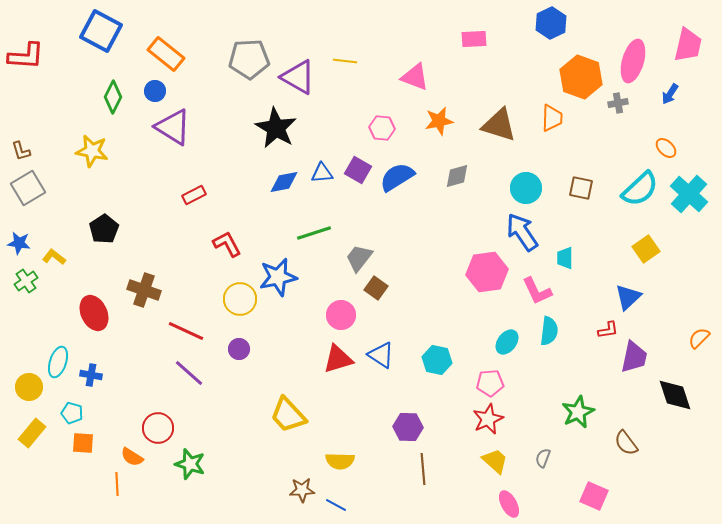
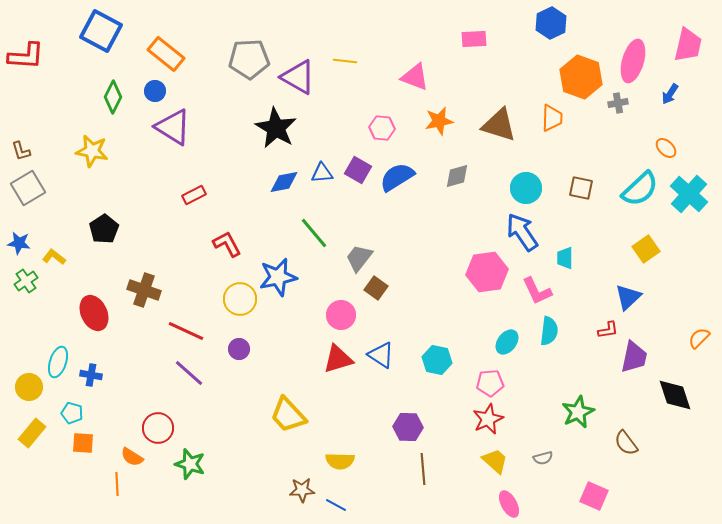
green line at (314, 233): rotated 68 degrees clockwise
gray semicircle at (543, 458): rotated 126 degrees counterclockwise
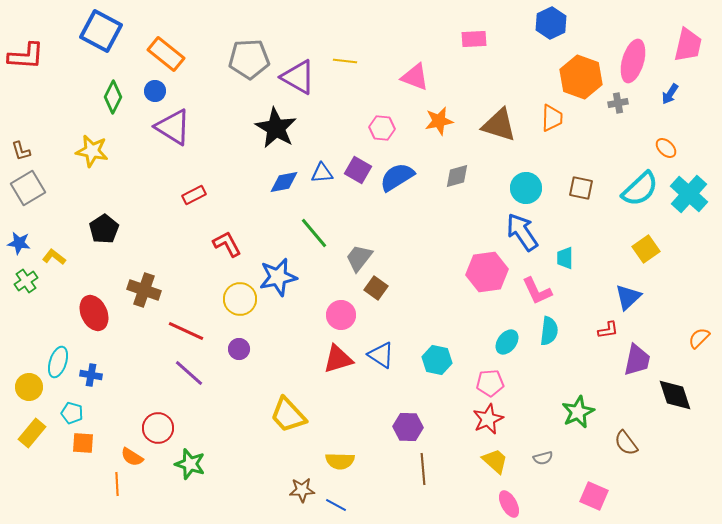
purple trapezoid at (634, 357): moved 3 px right, 3 px down
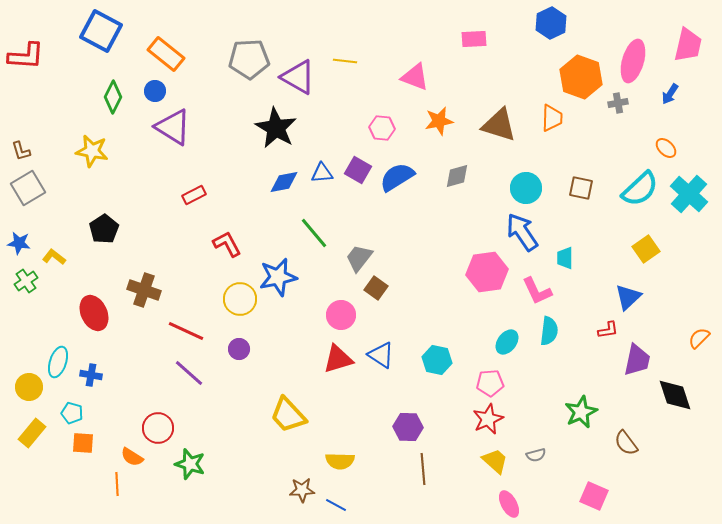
green star at (578, 412): moved 3 px right
gray semicircle at (543, 458): moved 7 px left, 3 px up
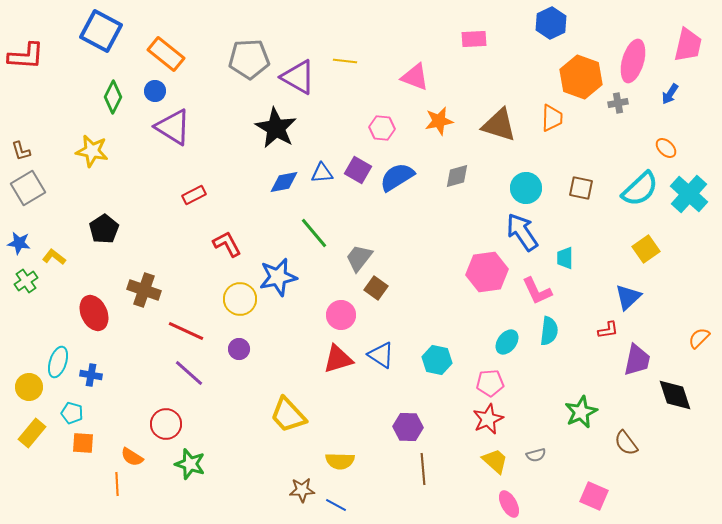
red circle at (158, 428): moved 8 px right, 4 px up
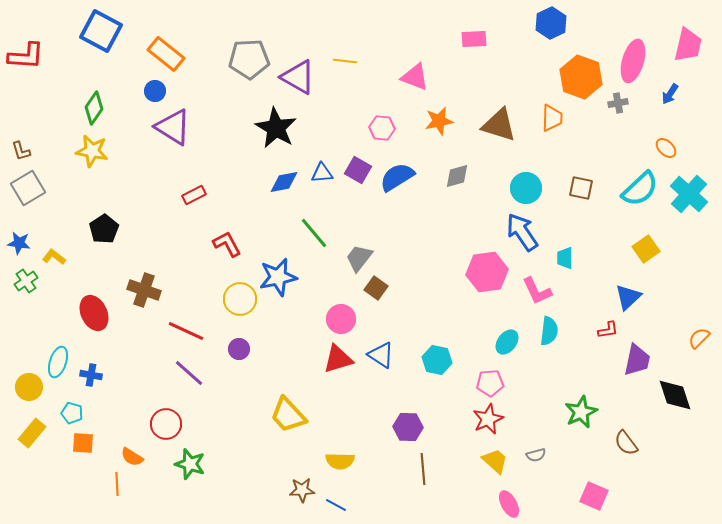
green diamond at (113, 97): moved 19 px left, 11 px down; rotated 8 degrees clockwise
pink circle at (341, 315): moved 4 px down
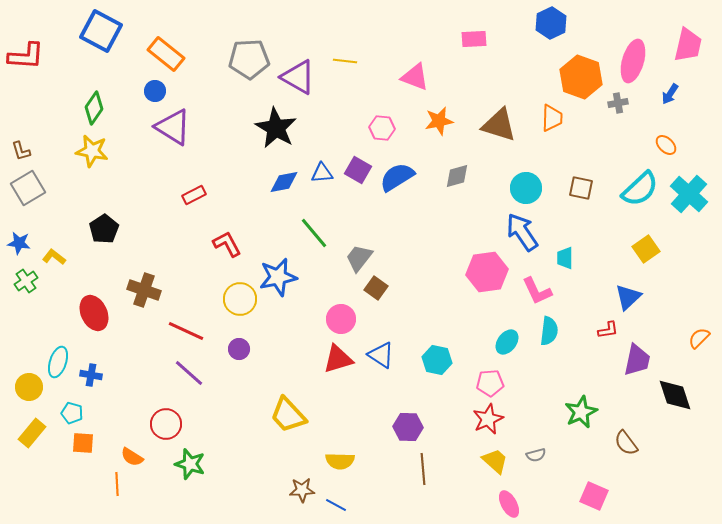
orange ellipse at (666, 148): moved 3 px up
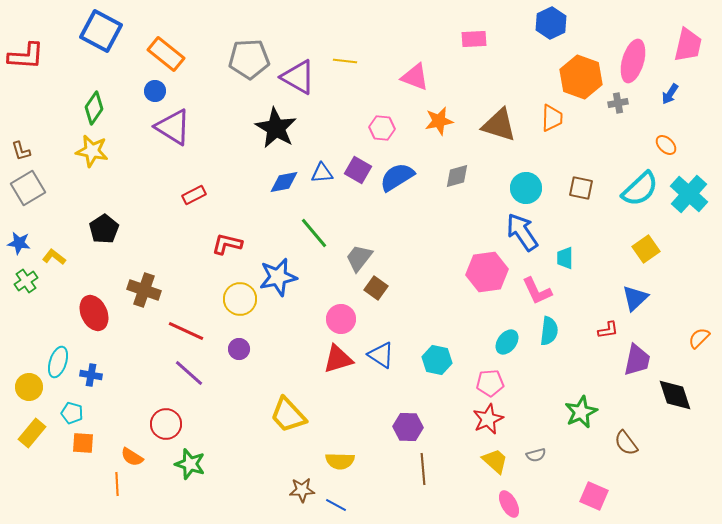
red L-shape at (227, 244): rotated 48 degrees counterclockwise
blue triangle at (628, 297): moved 7 px right, 1 px down
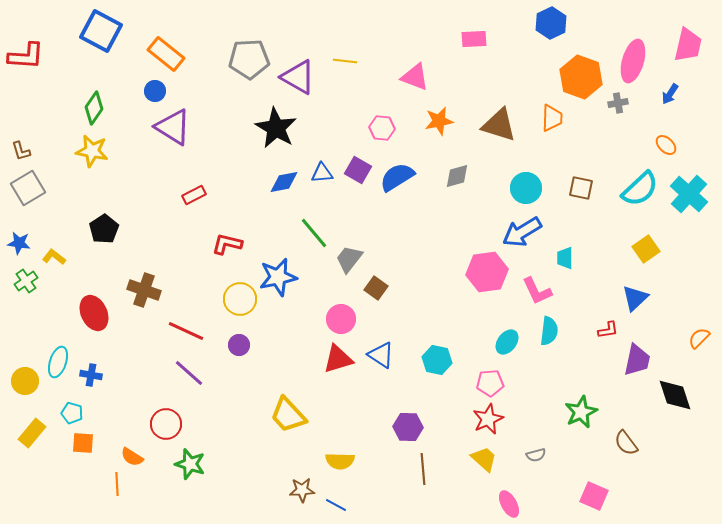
blue arrow at (522, 232): rotated 87 degrees counterclockwise
gray trapezoid at (359, 258): moved 10 px left, 1 px down
purple circle at (239, 349): moved 4 px up
yellow circle at (29, 387): moved 4 px left, 6 px up
yellow trapezoid at (495, 461): moved 11 px left, 2 px up
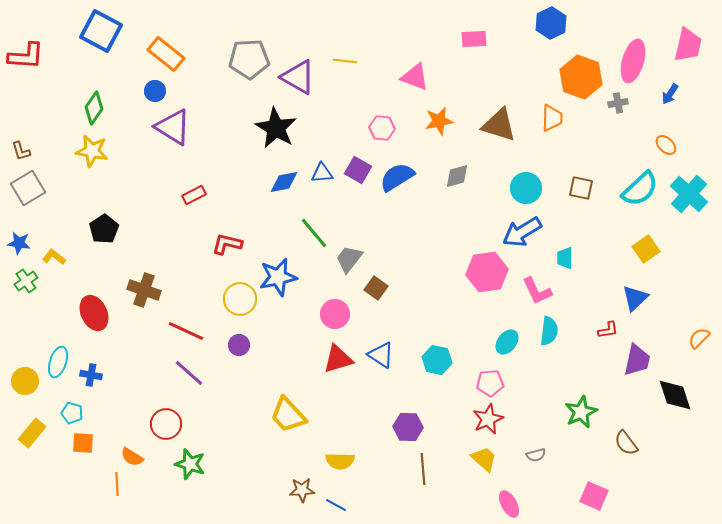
pink circle at (341, 319): moved 6 px left, 5 px up
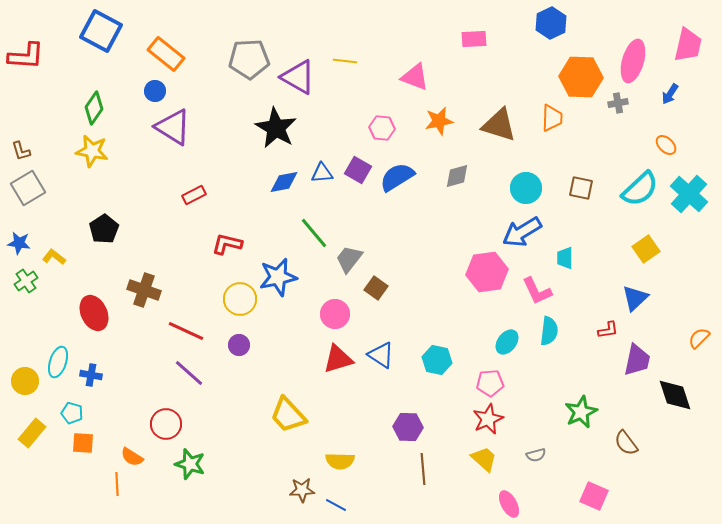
orange hexagon at (581, 77): rotated 18 degrees counterclockwise
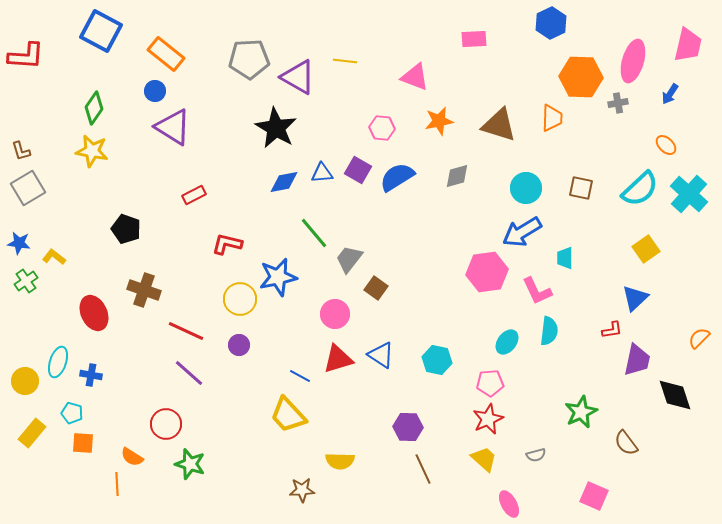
black pentagon at (104, 229): moved 22 px right; rotated 20 degrees counterclockwise
red L-shape at (608, 330): moved 4 px right
brown line at (423, 469): rotated 20 degrees counterclockwise
blue line at (336, 505): moved 36 px left, 129 px up
